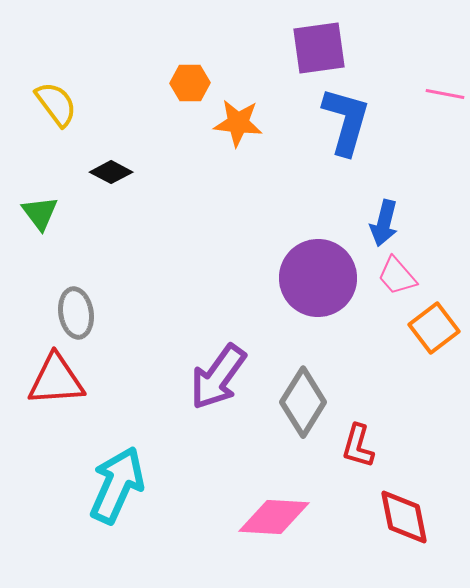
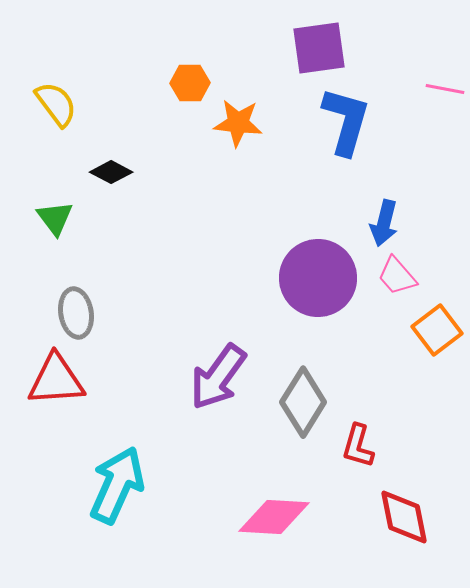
pink line: moved 5 px up
green triangle: moved 15 px right, 5 px down
orange square: moved 3 px right, 2 px down
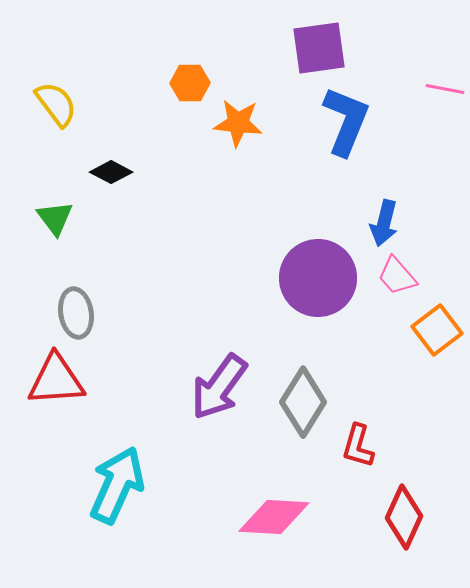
blue L-shape: rotated 6 degrees clockwise
purple arrow: moved 1 px right, 10 px down
red diamond: rotated 36 degrees clockwise
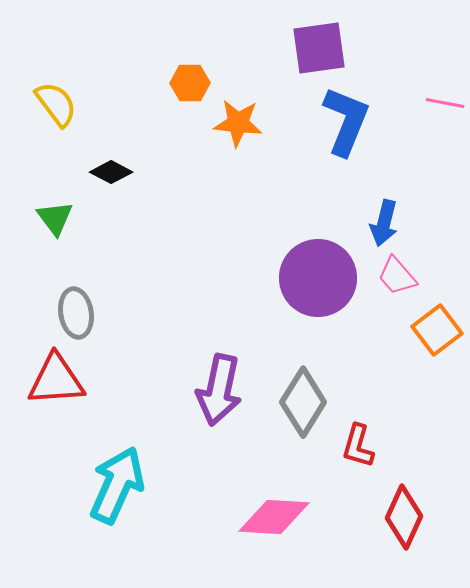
pink line: moved 14 px down
purple arrow: moved 3 px down; rotated 24 degrees counterclockwise
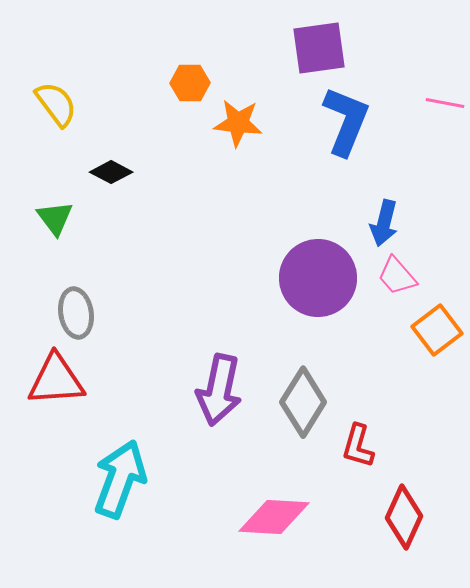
cyan arrow: moved 3 px right, 6 px up; rotated 4 degrees counterclockwise
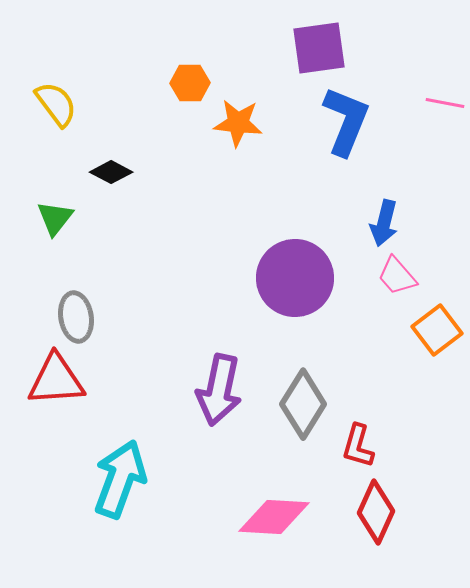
green triangle: rotated 15 degrees clockwise
purple circle: moved 23 px left
gray ellipse: moved 4 px down
gray diamond: moved 2 px down
red diamond: moved 28 px left, 5 px up
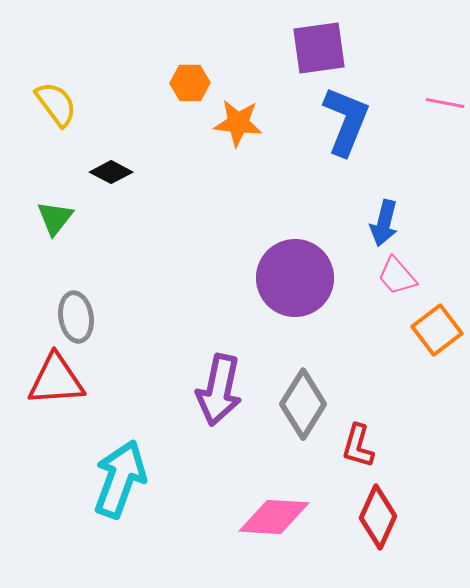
red diamond: moved 2 px right, 5 px down
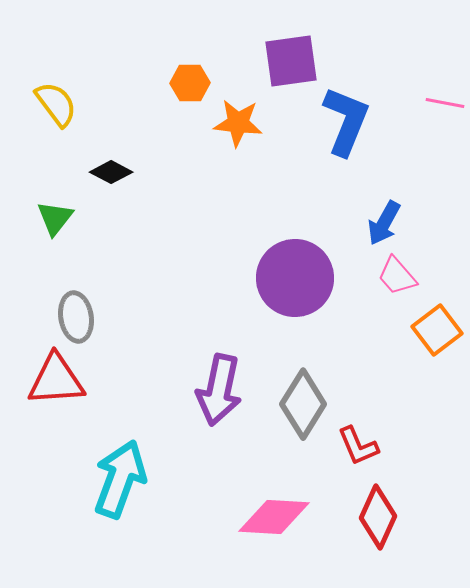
purple square: moved 28 px left, 13 px down
blue arrow: rotated 15 degrees clockwise
red L-shape: rotated 39 degrees counterclockwise
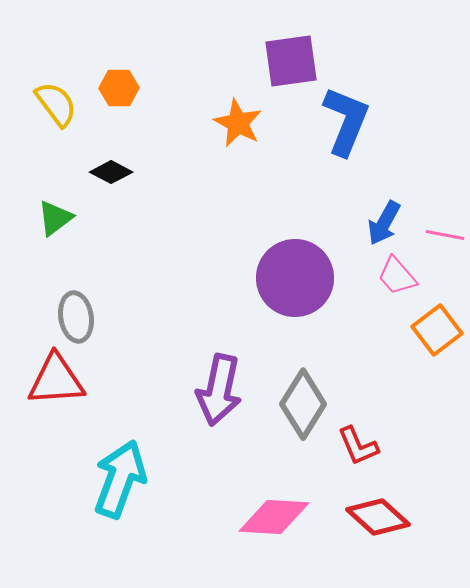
orange hexagon: moved 71 px left, 5 px down
pink line: moved 132 px down
orange star: rotated 21 degrees clockwise
green triangle: rotated 15 degrees clockwise
red diamond: rotated 72 degrees counterclockwise
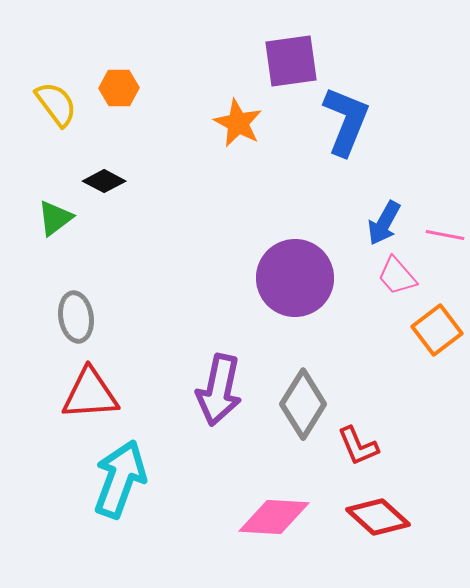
black diamond: moved 7 px left, 9 px down
red triangle: moved 34 px right, 14 px down
